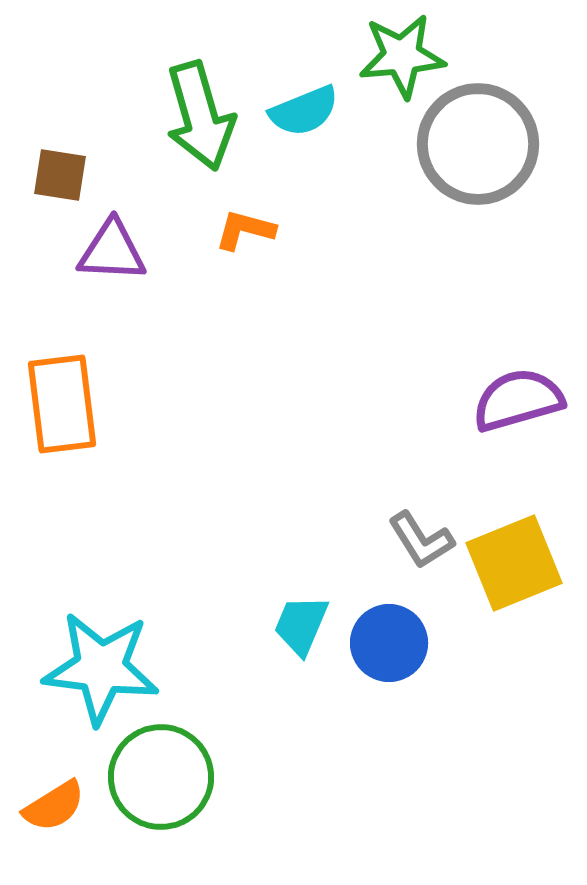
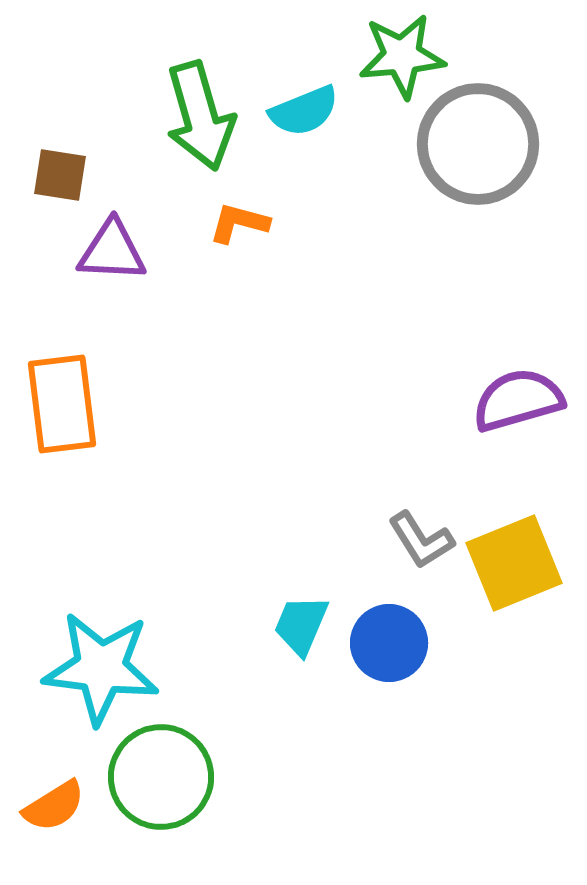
orange L-shape: moved 6 px left, 7 px up
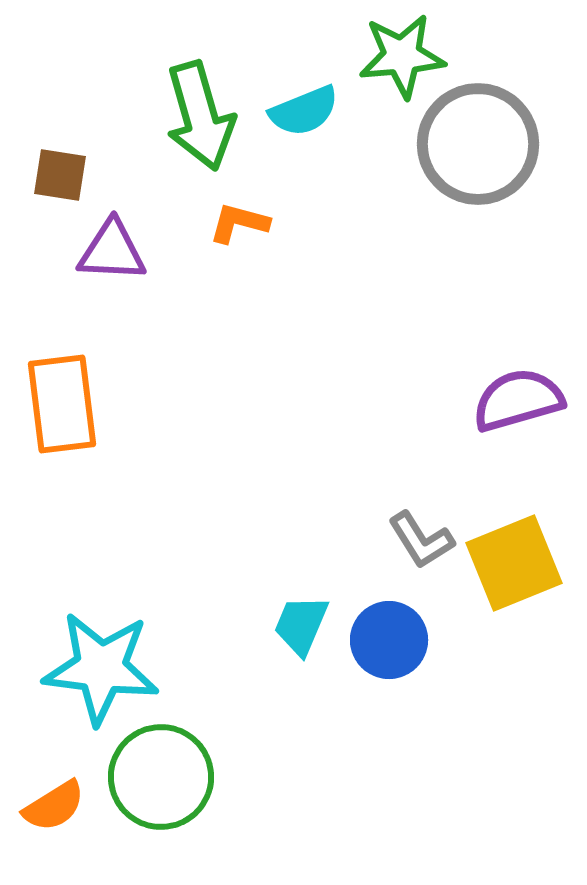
blue circle: moved 3 px up
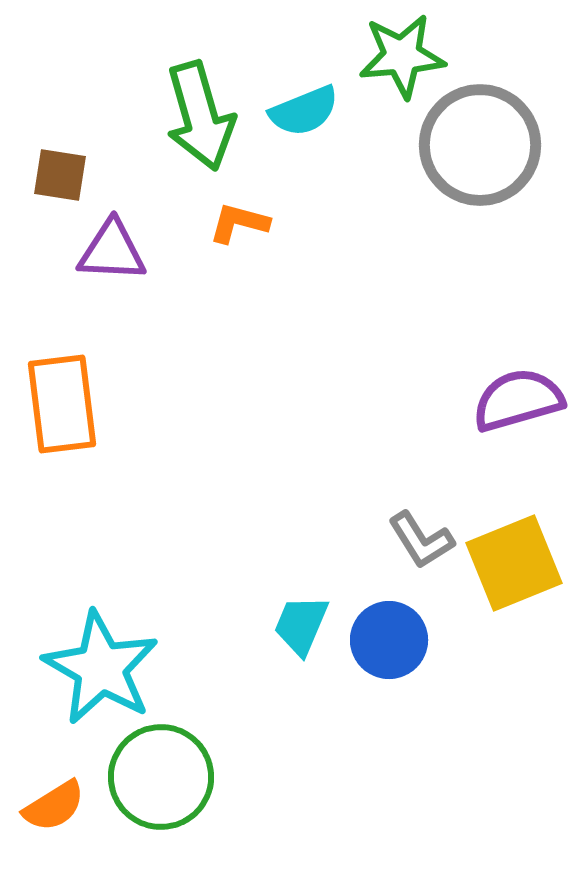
gray circle: moved 2 px right, 1 px down
cyan star: rotated 23 degrees clockwise
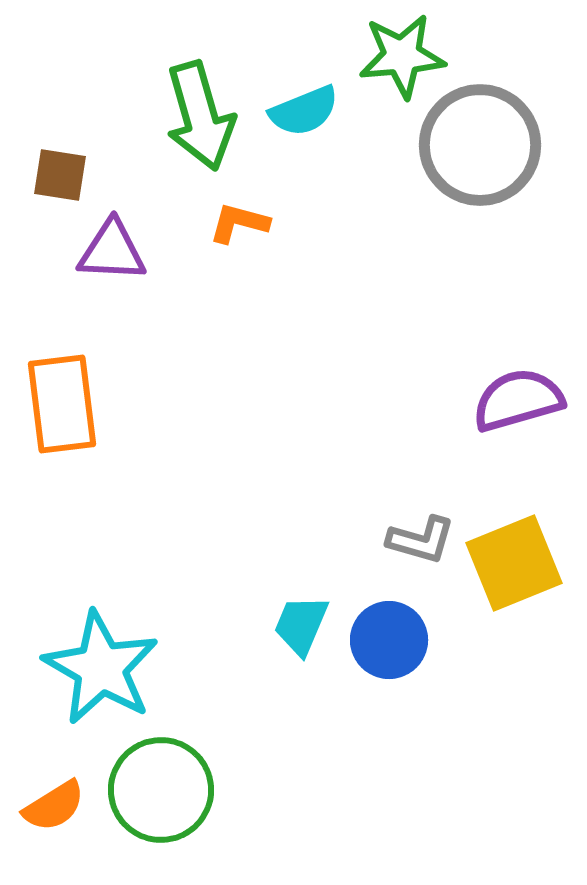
gray L-shape: rotated 42 degrees counterclockwise
green circle: moved 13 px down
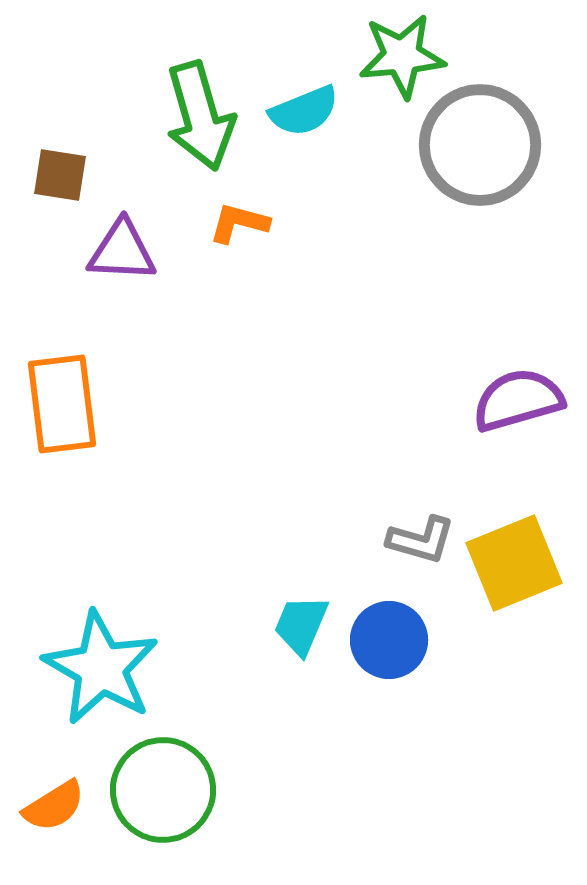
purple triangle: moved 10 px right
green circle: moved 2 px right
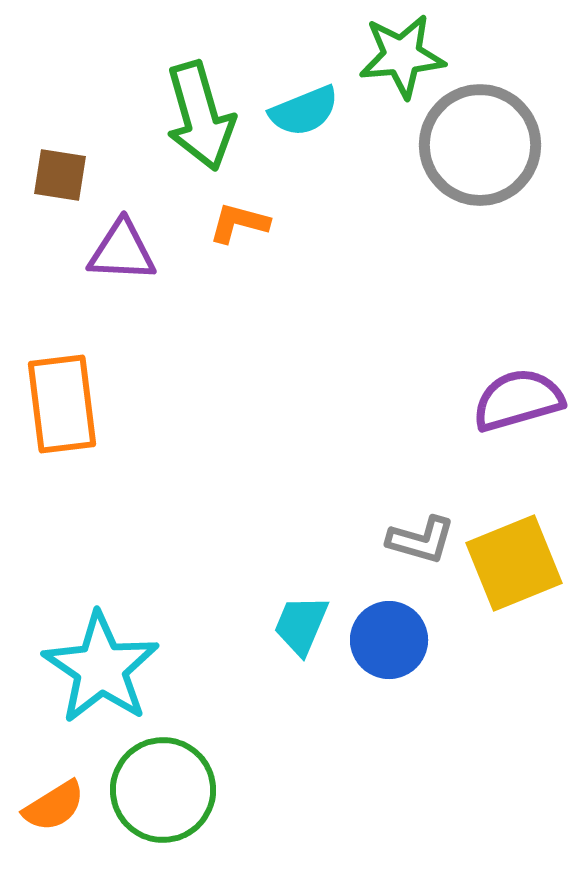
cyan star: rotated 4 degrees clockwise
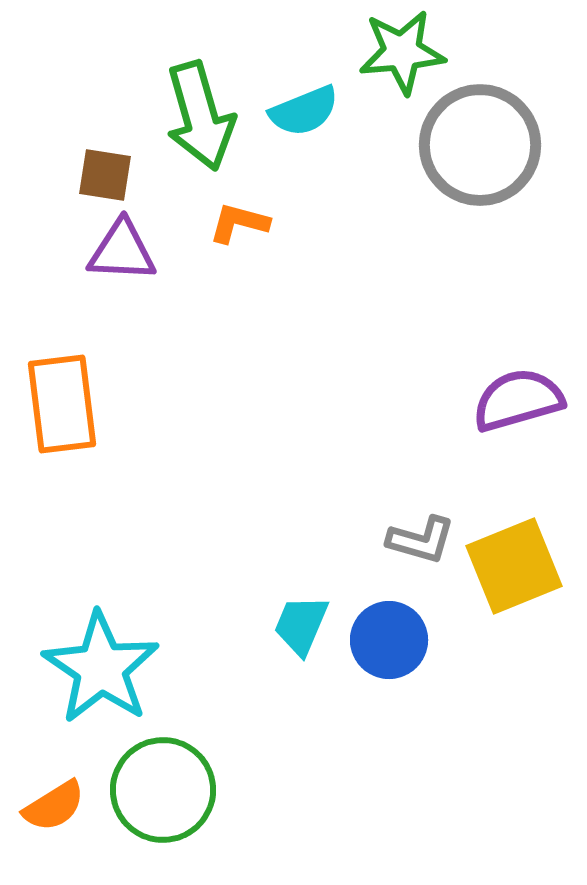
green star: moved 4 px up
brown square: moved 45 px right
yellow square: moved 3 px down
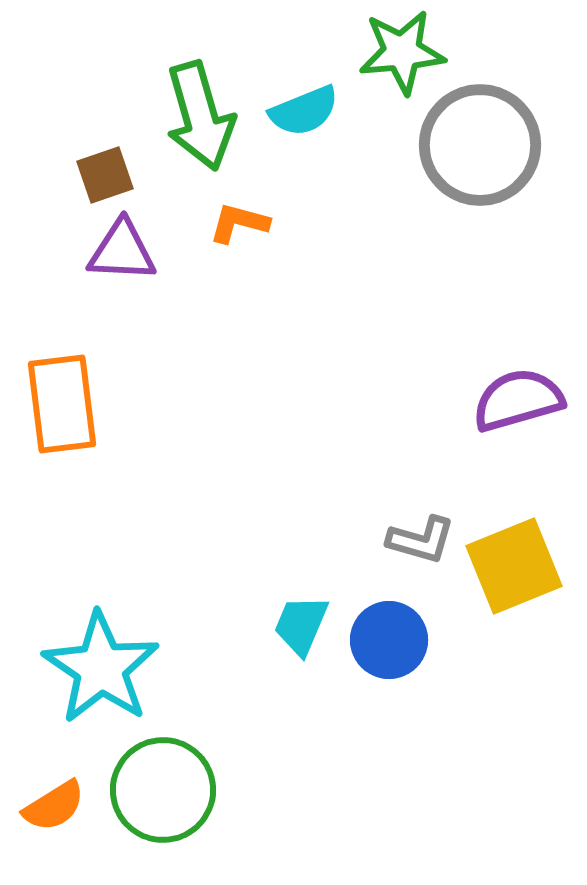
brown square: rotated 28 degrees counterclockwise
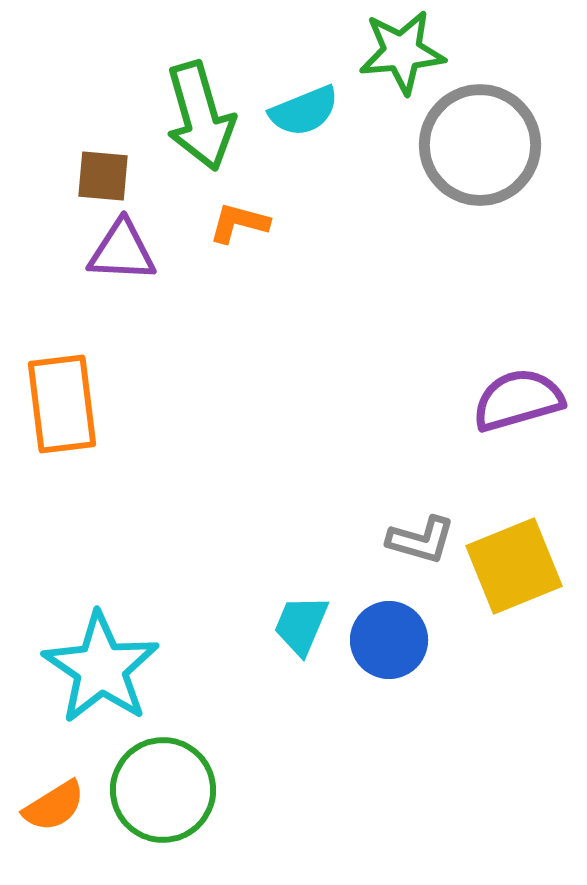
brown square: moved 2 px left, 1 px down; rotated 24 degrees clockwise
